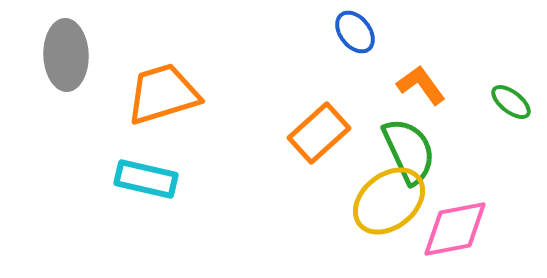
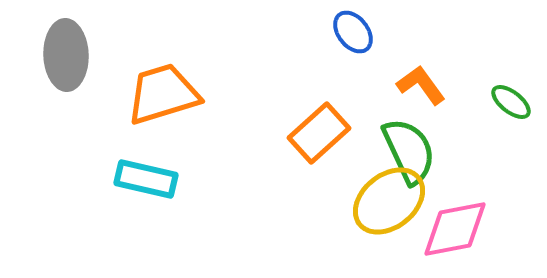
blue ellipse: moved 2 px left
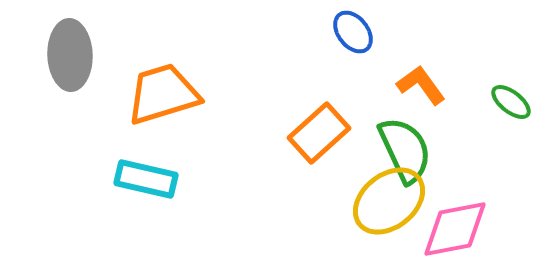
gray ellipse: moved 4 px right
green semicircle: moved 4 px left, 1 px up
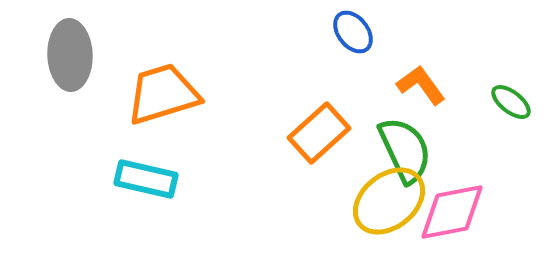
pink diamond: moved 3 px left, 17 px up
